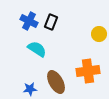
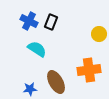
orange cross: moved 1 px right, 1 px up
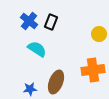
blue cross: rotated 12 degrees clockwise
orange cross: moved 4 px right
brown ellipse: rotated 50 degrees clockwise
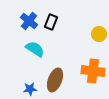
cyan semicircle: moved 2 px left
orange cross: moved 1 px down; rotated 15 degrees clockwise
brown ellipse: moved 1 px left, 2 px up
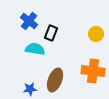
black rectangle: moved 11 px down
yellow circle: moved 3 px left
cyan semicircle: rotated 24 degrees counterclockwise
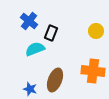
yellow circle: moved 3 px up
cyan semicircle: rotated 30 degrees counterclockwise
blue star: rotated 24 degrees clockwise
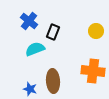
black rectangle: moved 2 px right, 1 px up
brown ellipse: moved 2 px left, 1 px down; rotated 25 degrees counterclockwise
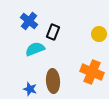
yellow circle: moved 3 px right, 3 px down
orange cross: moved 1 px left, 1 px down; rotated 15 degrees clockwise
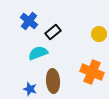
black rectangle: rotated 28 degrees clockwise
cyan semicircle: moved 3 px right, 4 px down
